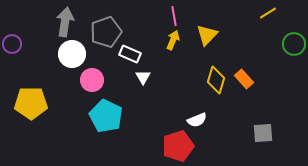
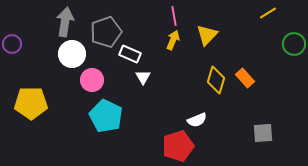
orange rectangle: moved 1 px right, 1 px up
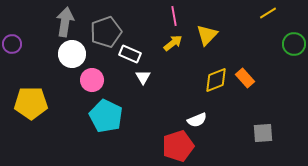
yellow arrow: moved 3 px down; rotated 30 degrees clockwise
yellow diamond: rotated 52 degrees clockwise
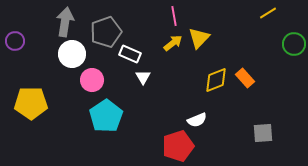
yellow triangle: moved 8 px left, 3 px down
purple circle: moved 3 px right, 3 px up
cyan pentagon: rotated 12 degrees clockwise
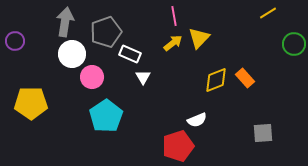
pink circle: moved 3 px up
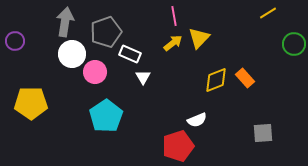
pink circle: moved 3 px right, 5 px up
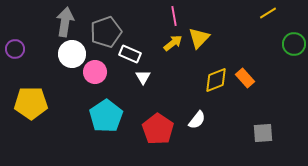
purple circle: moved 8 px down
white semicircle: rotated 30 degrees counterclockwise
red pentagon: moved 20 px left, 17 px up; rotated 20 degrees counterclockwise
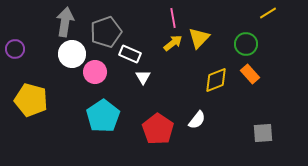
pink line: moved 1 px left, 2 px down
green circle: moved 48 px left
orange rectangle: moved 5 px right, 4 px up
yellow pentagon: moved 3 px up; rotated 16 degrees clockwise
cyan pentagon: moved 3 px left
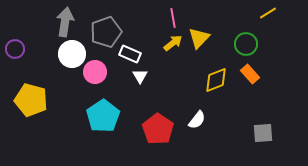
white triangle: moved 3 px left, 1 px up
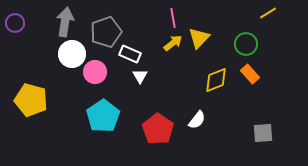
purple circle: moved 26 px up
